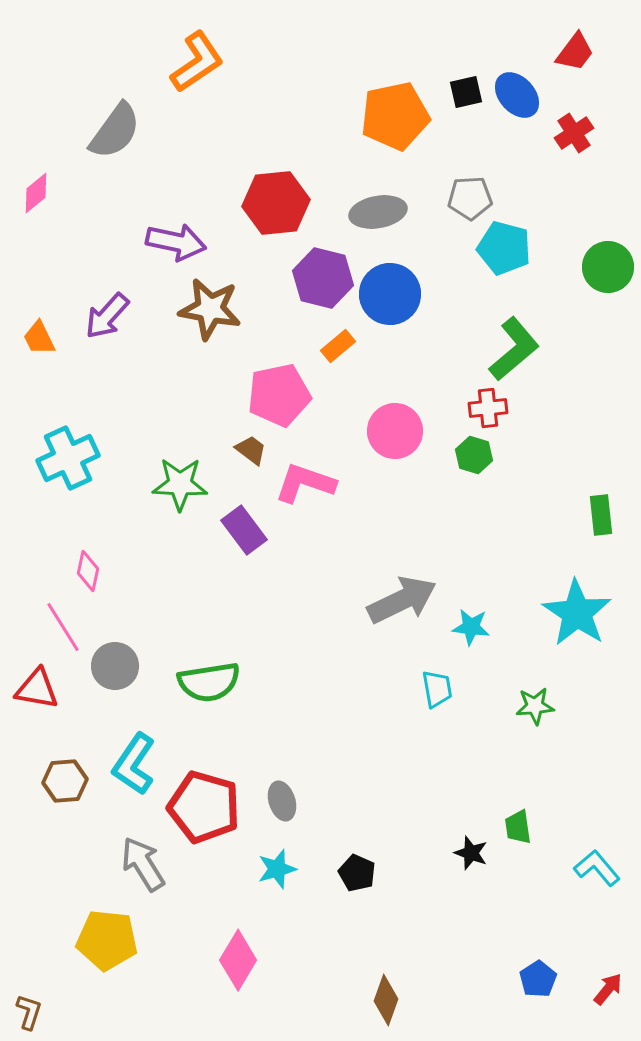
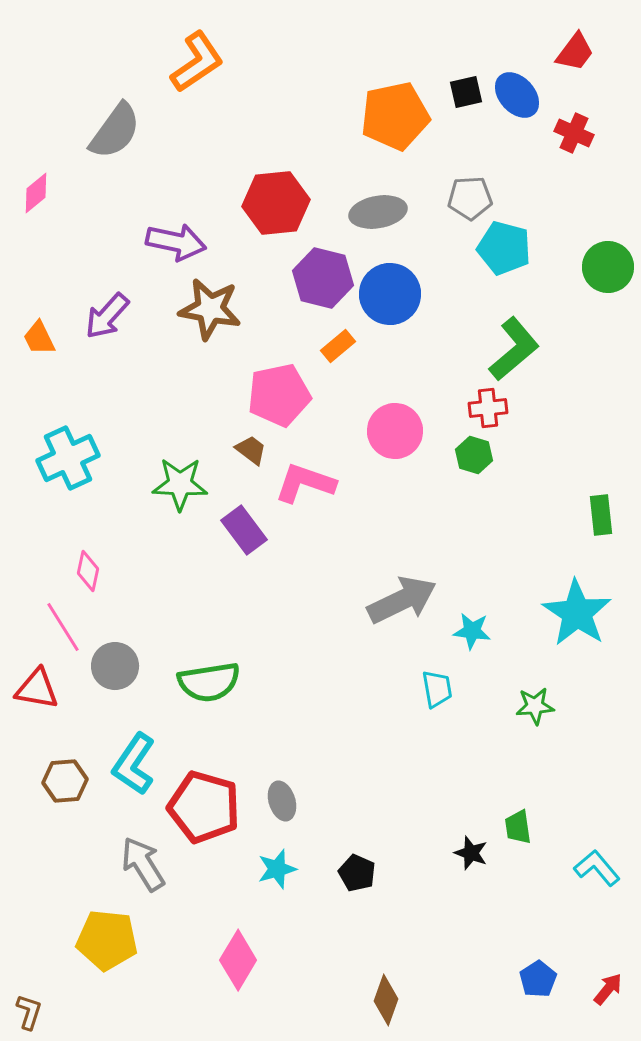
red cross at (574, 133): rotated 33 degrees counterclockwise
cyan star at (471, 627): moved 1 px right, 4 px down
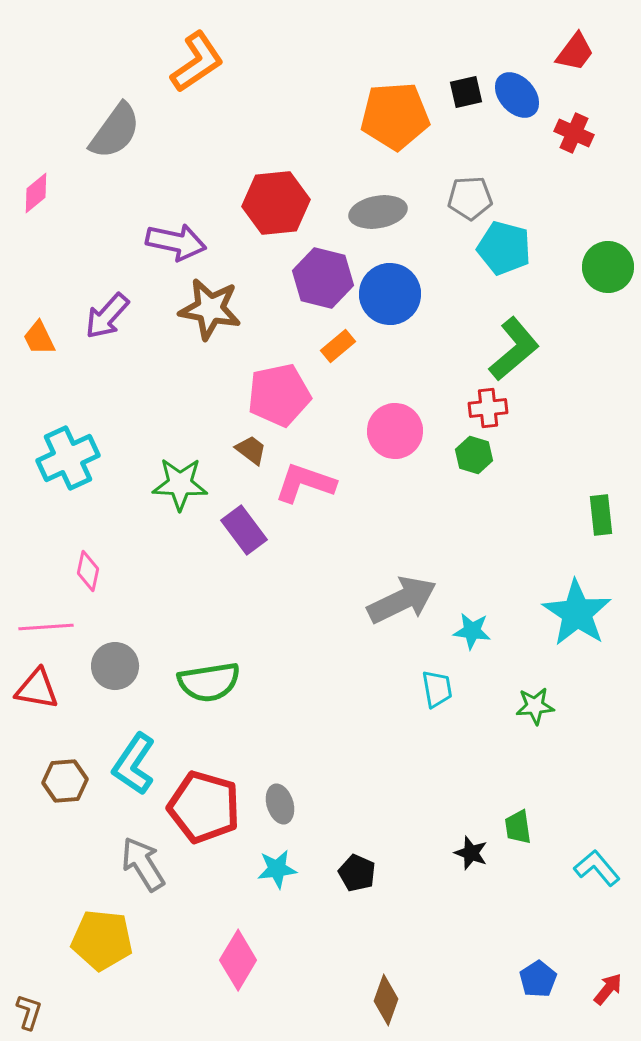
orange pentagon at (395, 116): rotated 8 degrees clockwise
pink line at (63, 627): moved 17 px left; rotated 62 degrees counterclockwise
gray ellipse at (282, 801): moved 2 px left, 3 px down
cyan star at (277, 869): rotated 9 degrees clockwise
yellow pentagon at (107, 940): moved 5 px left
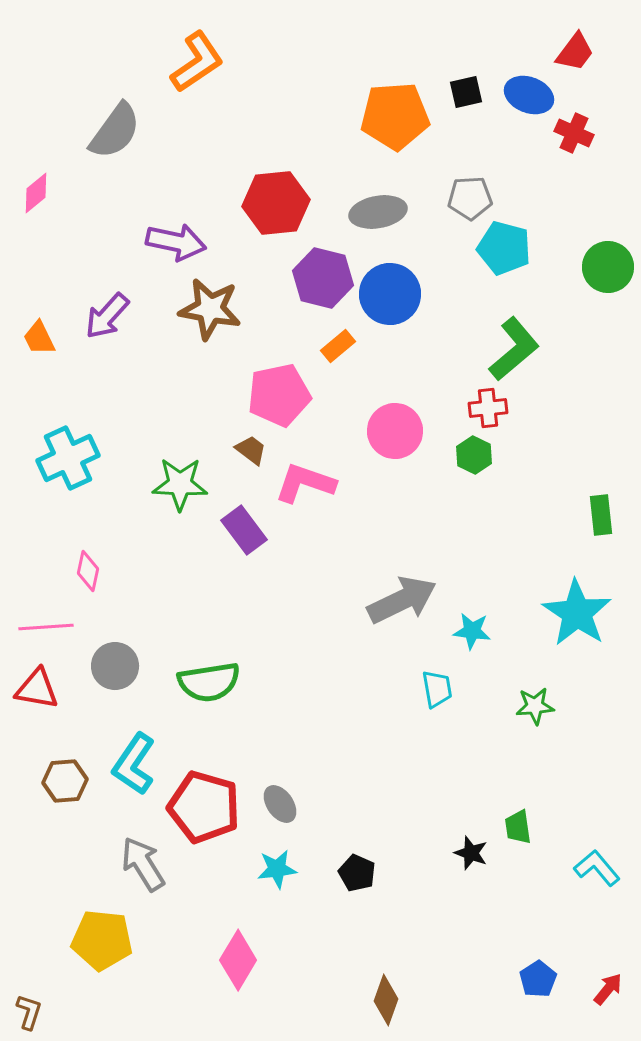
blue ellipse at (517, 95): moved 12 px right; rotated 27 degrees counterclockwise
green hexagon at (474, 455): rotated 9 degrees clockwise
gray ellipse at (280, 804): rotated 18 degrees counterclockwise
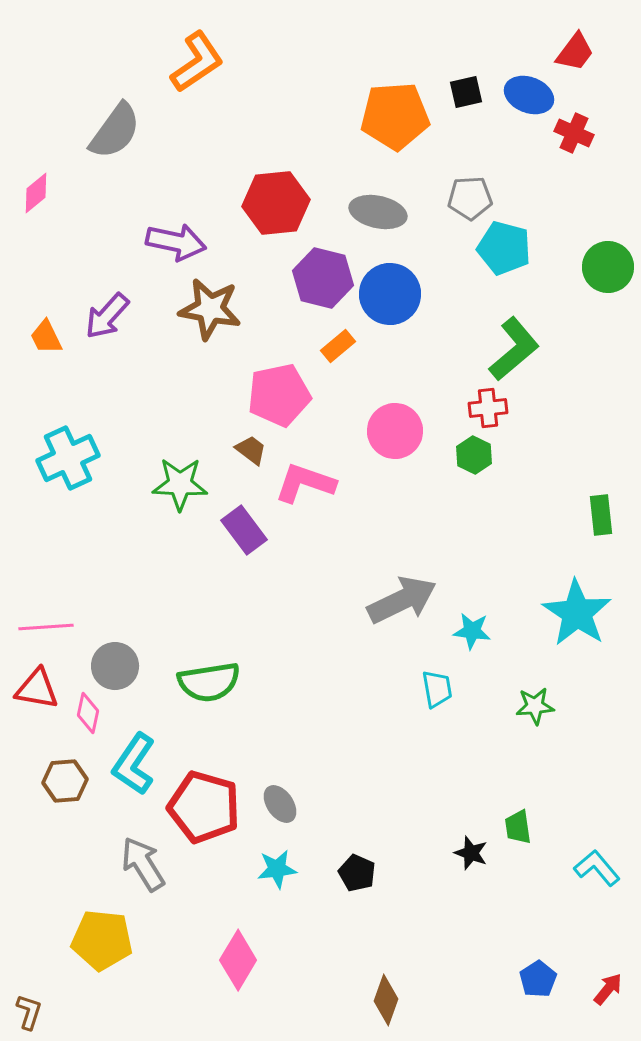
gray ellipse at (378, 212): rotated 22 degrees clockwise
orange trapezoid at (39, 338): moved 7 px right, 1 px up
pink diamond at (88, 571): moved 142 px down
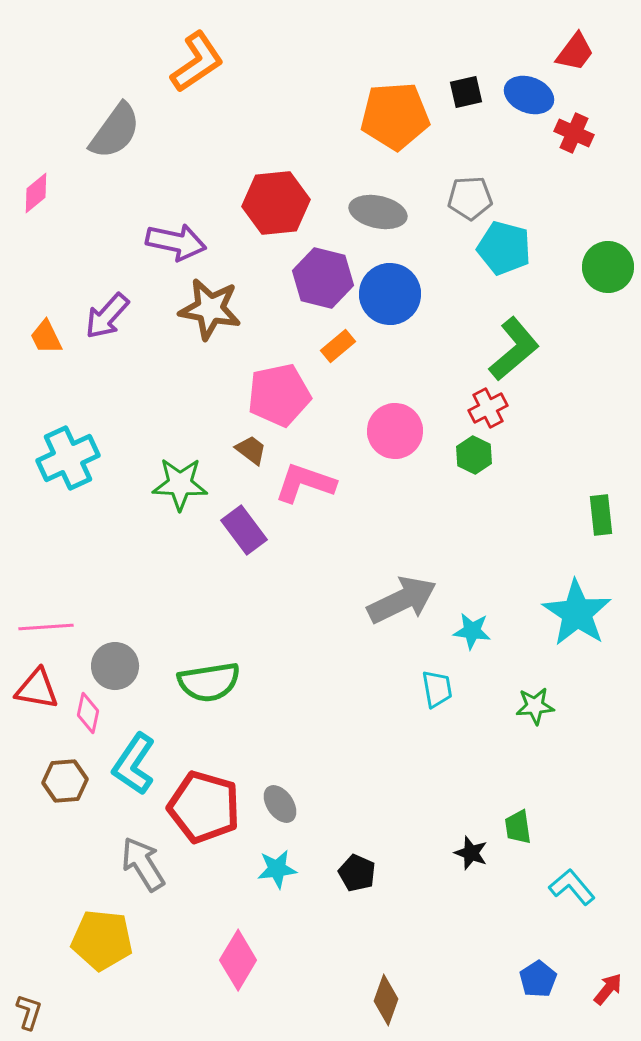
red cross at (488, 408): rotated 21 degrees counterclockwise
cyan L-shape at (597, 868): moved 25 px left, 19 px down
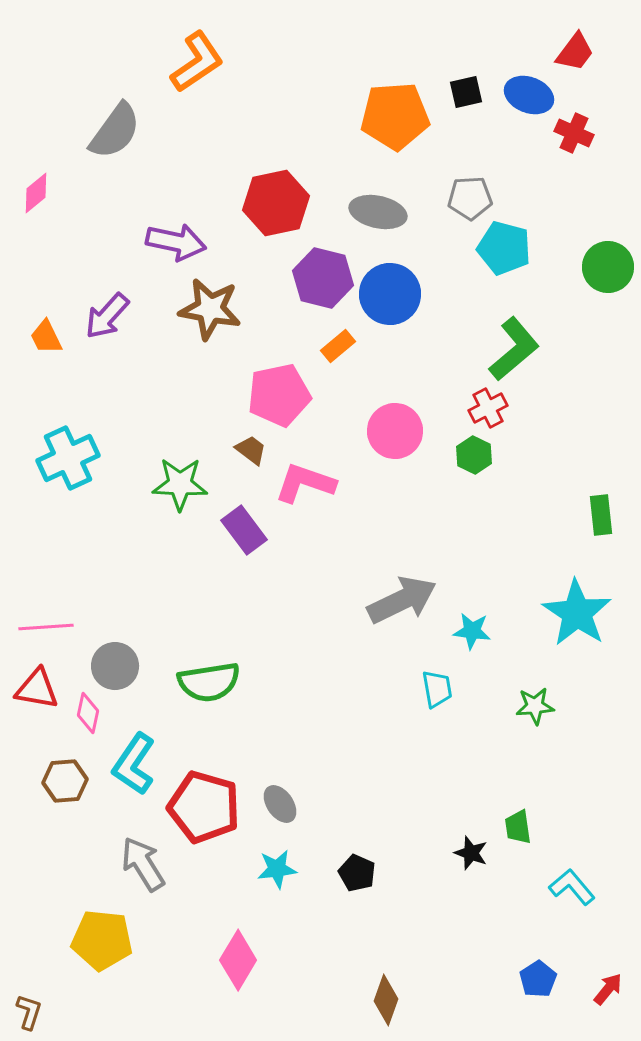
red hexagon at (276, 203): rotated 6 degrees counterclockwise
